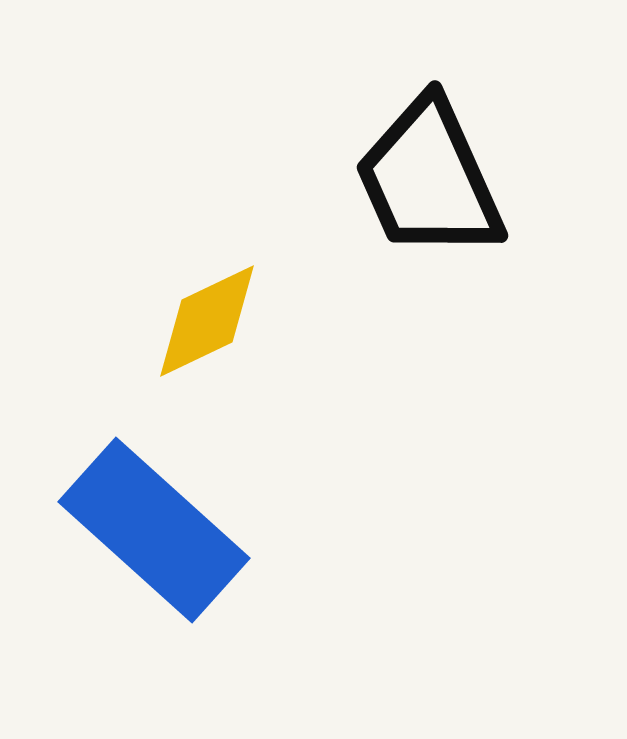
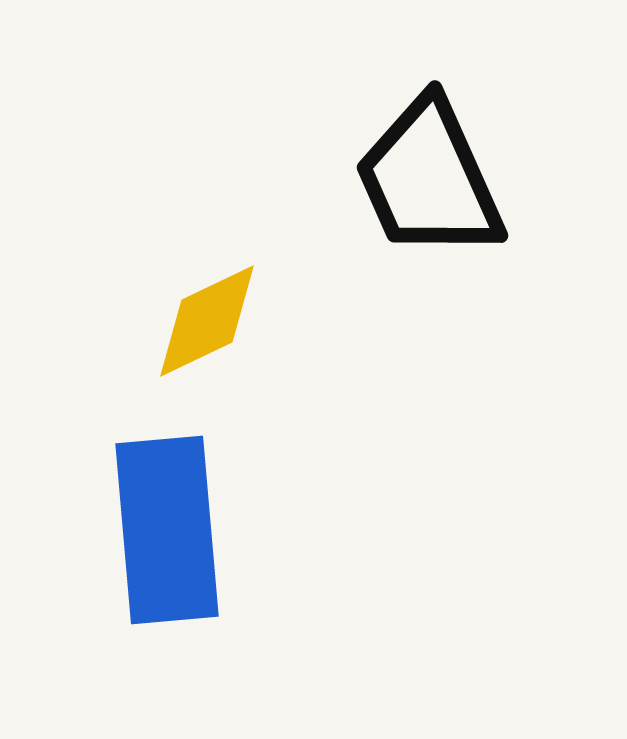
blue rectangle: moved 13 px right; rotated 43 degrees clockwise
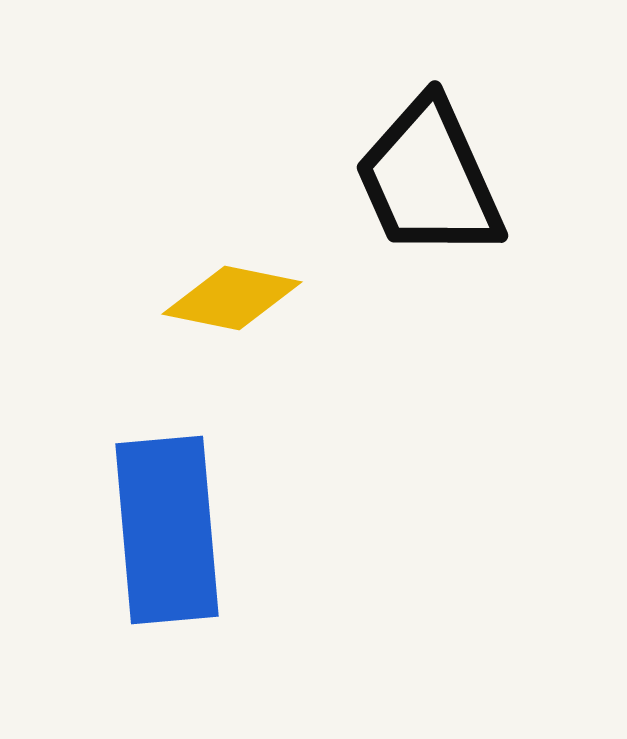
yellow diamond: moved 25 px right, 23 px up; rotated 37 degrees clockwise
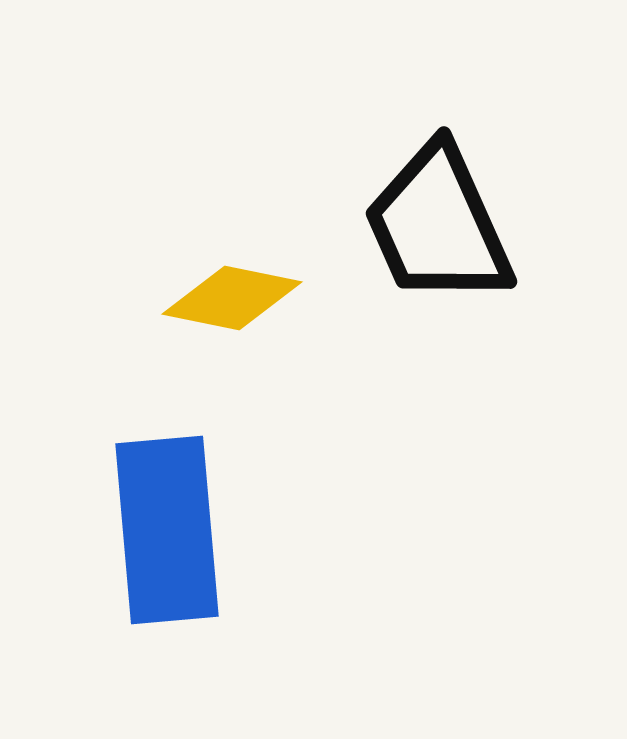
black trapezoid: moved 9 px right, 46 px down
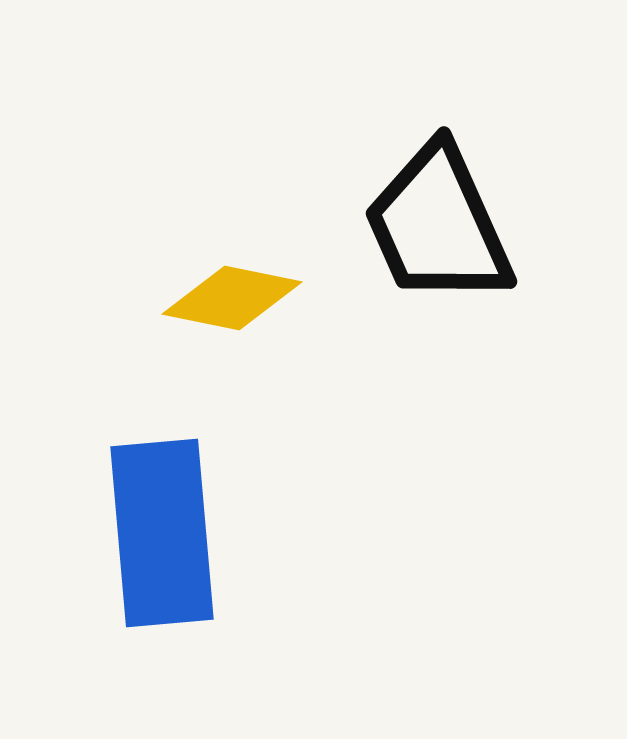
blue rectangle: moved 5 px left, 3 px down
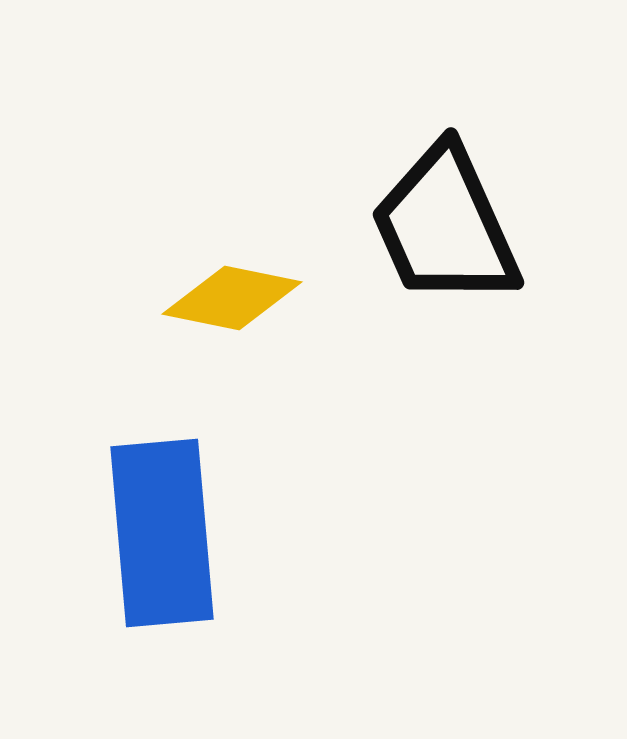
black trapezoid: moved 7 px right, 1 px down
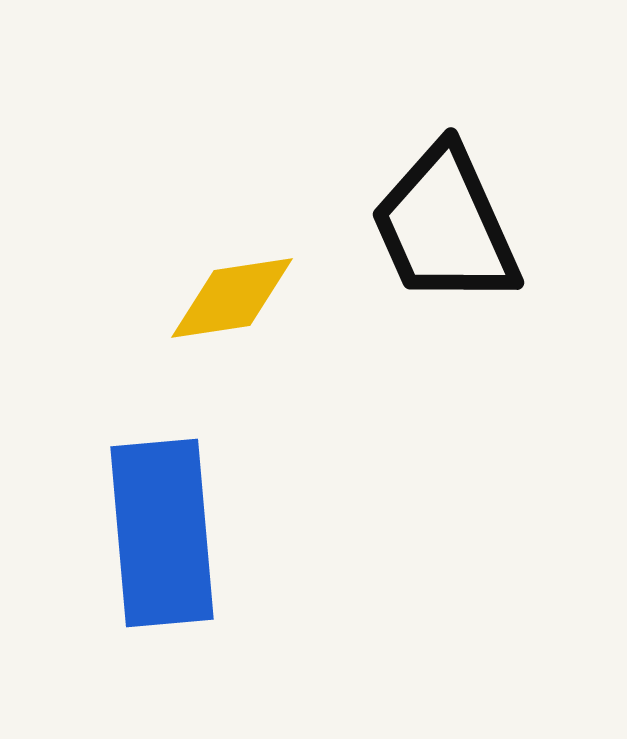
yellow diamond: rotated 20 degrees counterclockwise
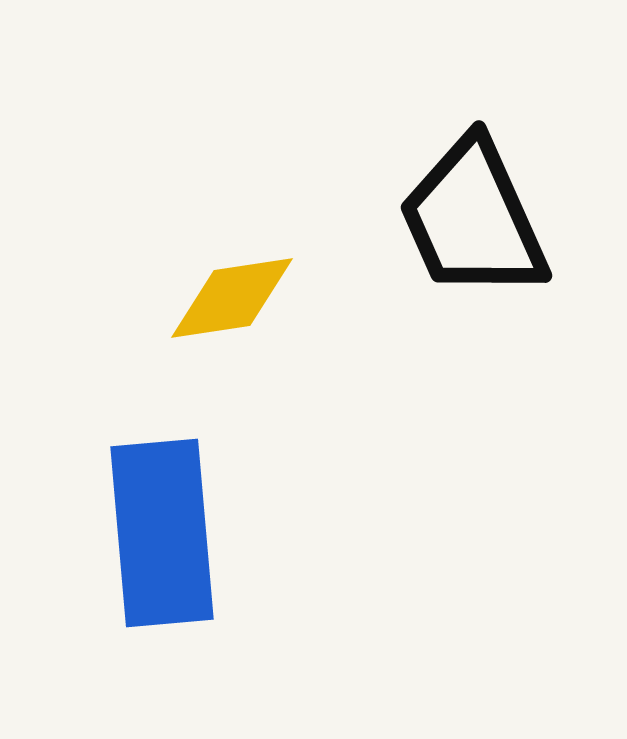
black trapezoid: moved 28 px right, 7 px up
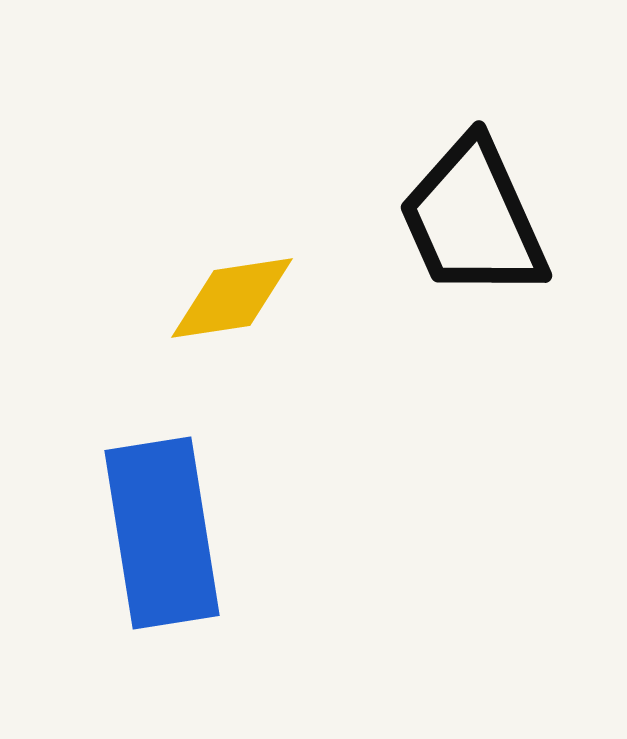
blue rectangle: rotated 4 degrees counterclockwise
